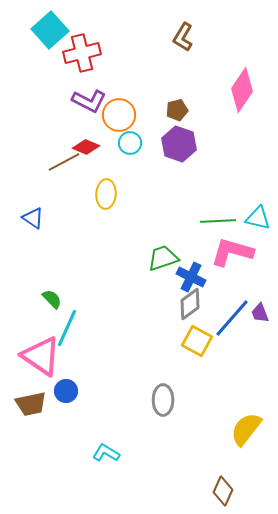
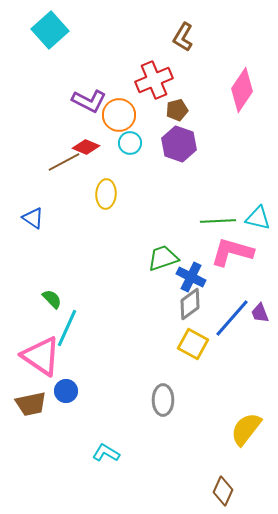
red cross: moved 72 px right, 27 px down; rotated 9 degrees counterclockwise
yellow square: moved 4 px left, 3 px down
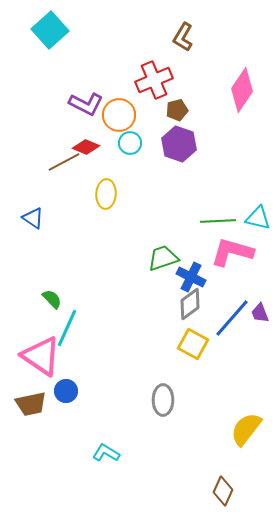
purple L-shape: moved 3 px left, 3 px down
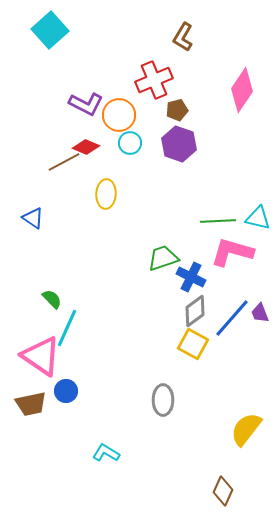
gray diamond: moved 5 px right, 7 px down
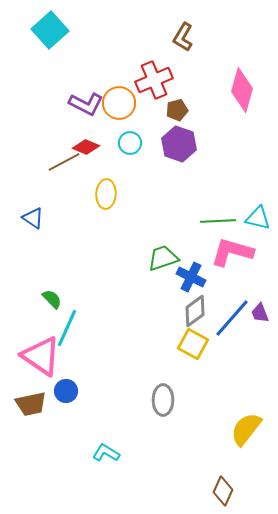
pink diamond: rotated 18 degrees counterclockwise
orange circle: moved 12 px up
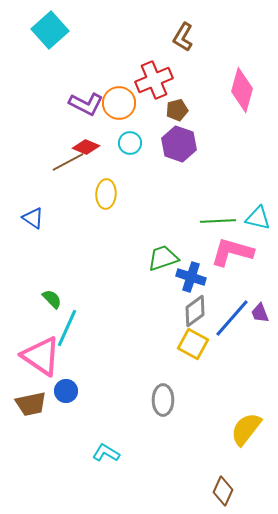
brown line: moved 4 px right
blue cross: rotated 8 degrees counterclockwise
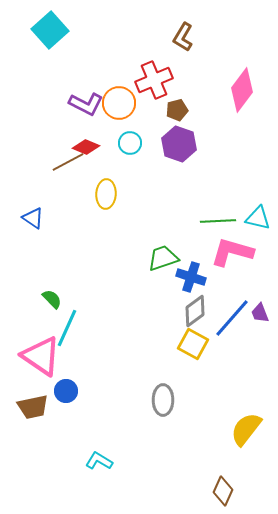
pink diamond: rotated 21 degrees clockwise
brown trapezoid: moved 2 px right, 3 px down
cyan L-shape: moved 7 px left, 8 px down
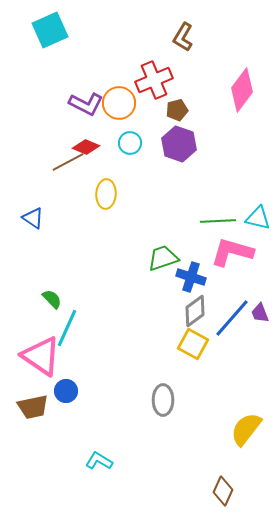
cyan square: rotated 18 degrees clockwise
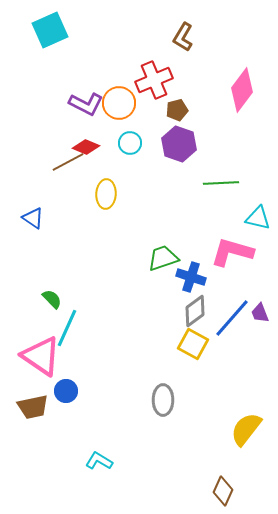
green line: moved 3 px right, 38 px up
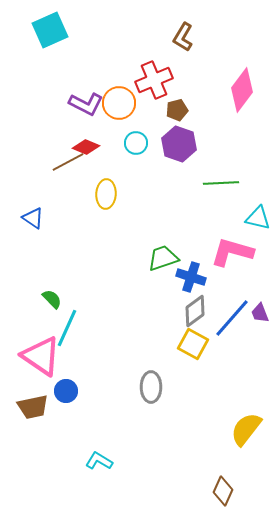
cyan circle: moved 6 px right
gray ellipse: moved 12 px left, 13 px up
